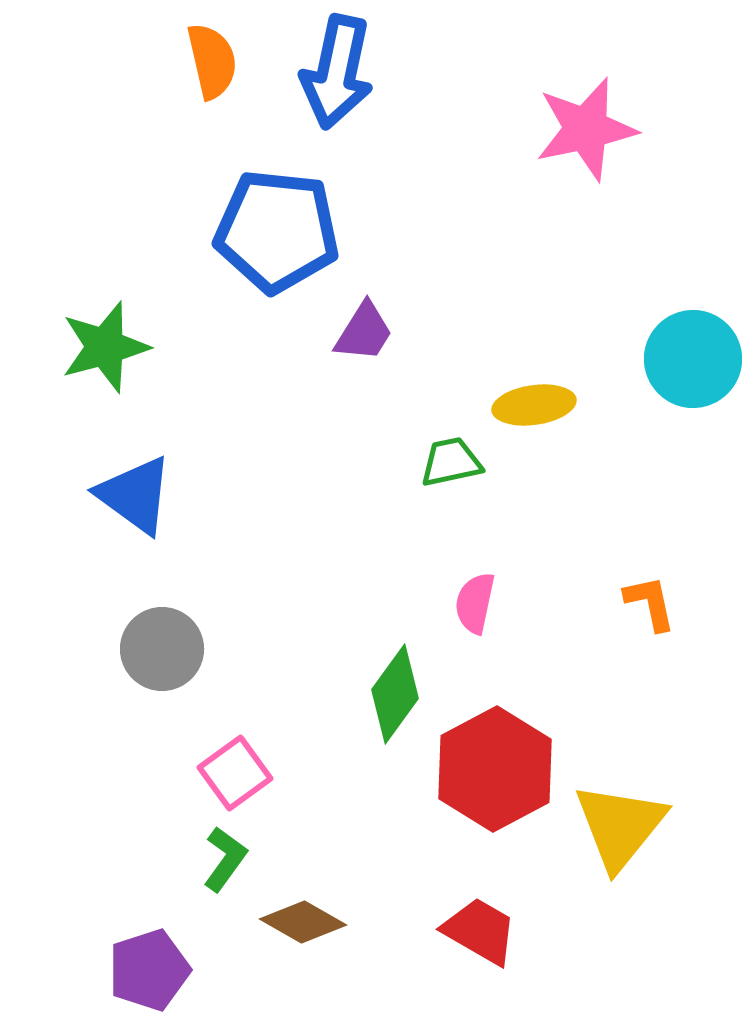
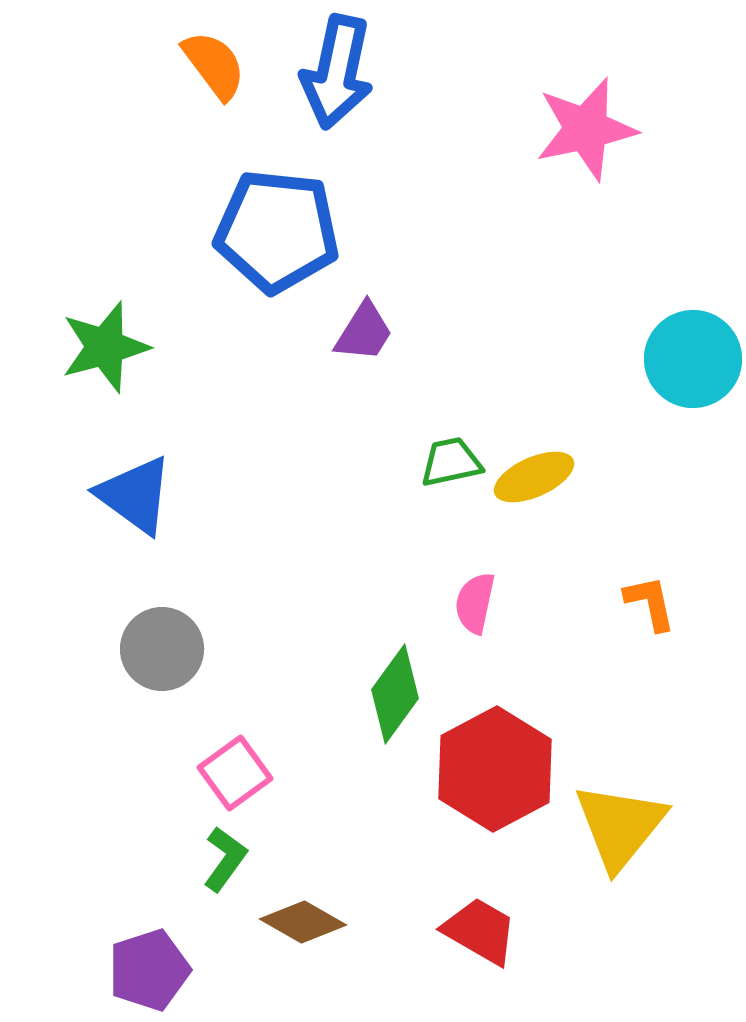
orange semicircle: moved 2 px right, 4 px down; rotated 24 degrees counterclockwise
yellow ellipse: moved 72 px down; rotated 16 degrees counterclockwise
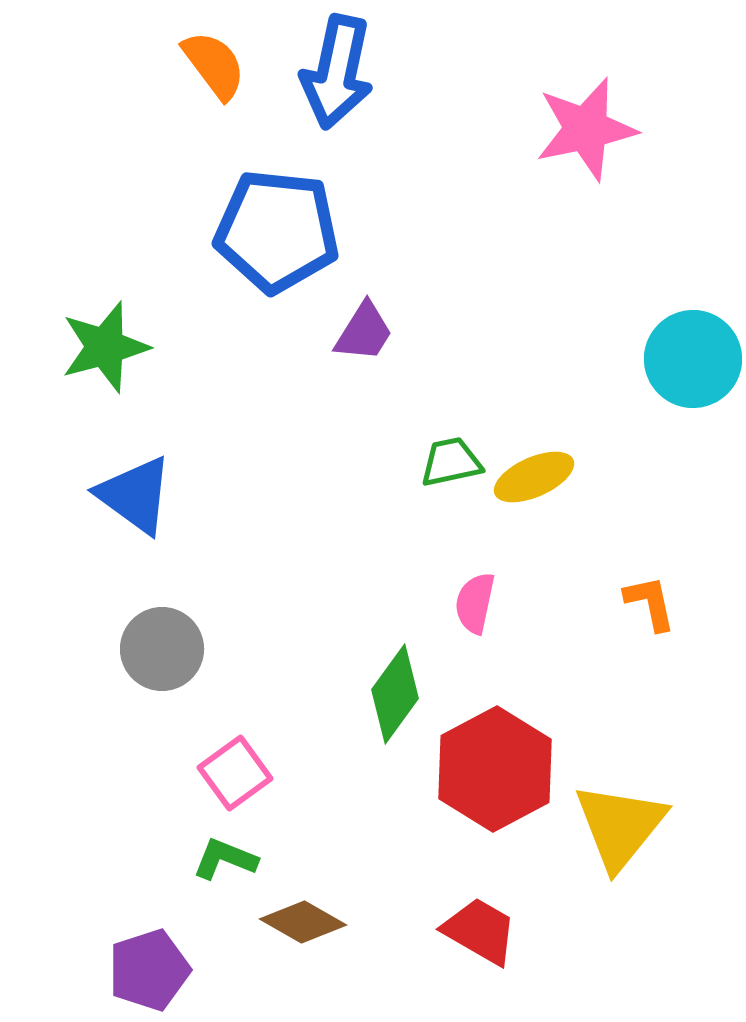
green L-shape: rotated 104 degrees counterclockwise
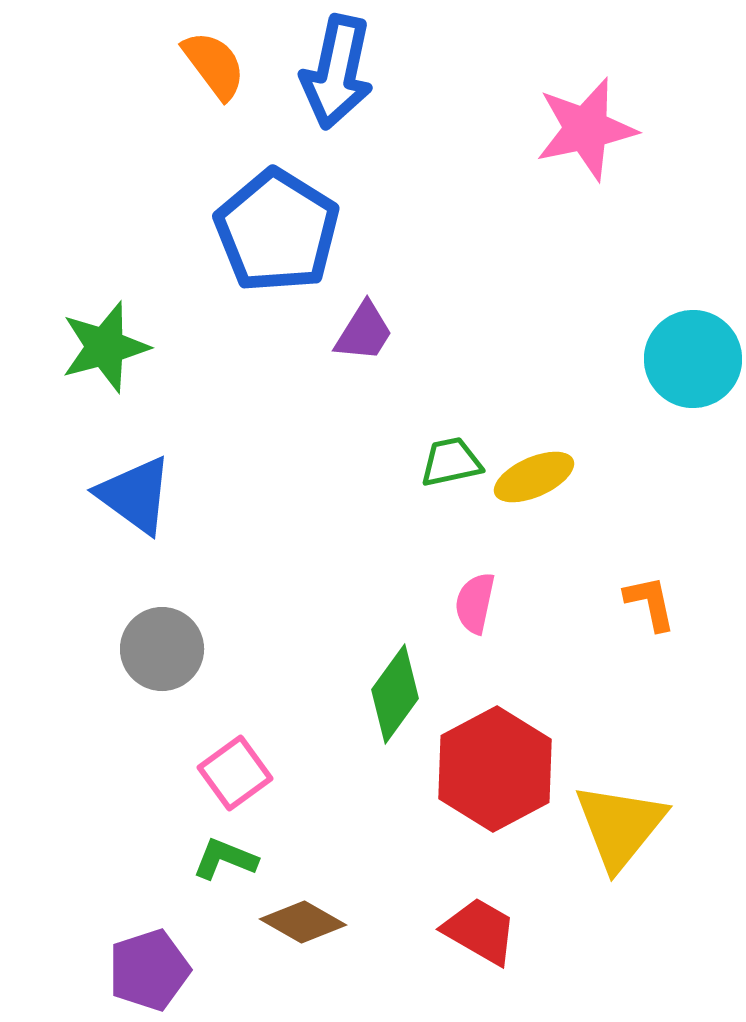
blue pentagon: rotated 26 degrees clockwise
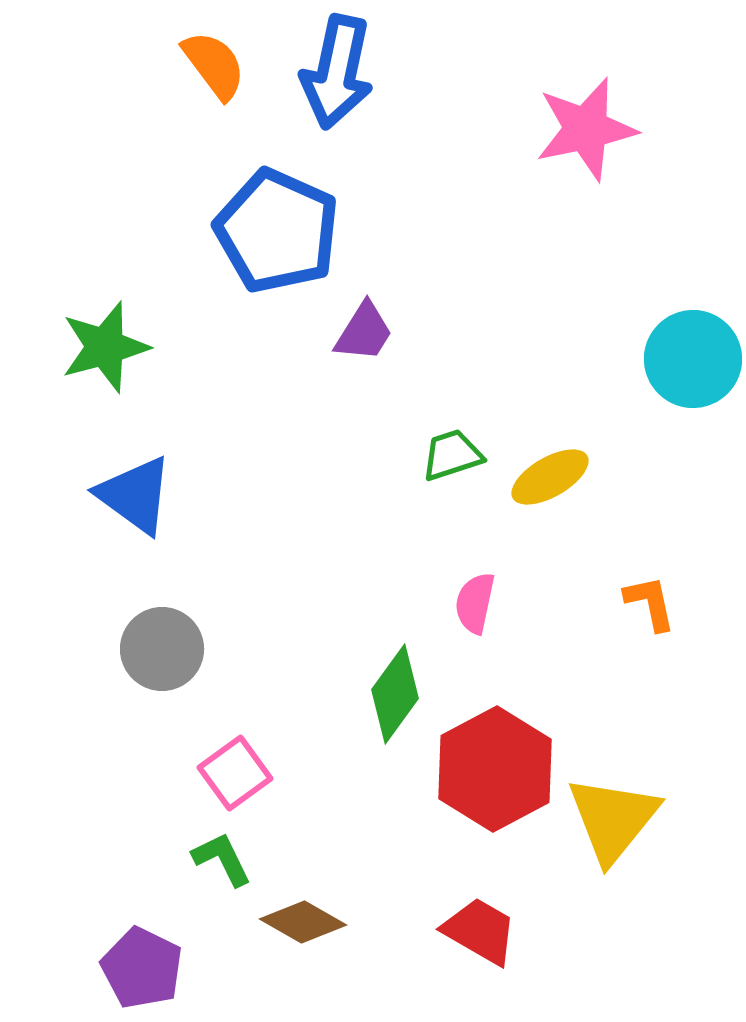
blue pentagon: rotated 8 degrees counterclockwise
green trapezoid: moved 1 px right, 7 px up; rotated 6 degrees counterclockwise
yellow ellipse: moved 16 px right; rotated 6 degrees counterclockwise
yellow triangle: moved 7 px left, 7 px up
green L-shape: moved 3 px left; rotated 42 degrees clockwise
purple pentagon: moved 7 px left, 2 px up; rotated 28 degrees counterclockwise
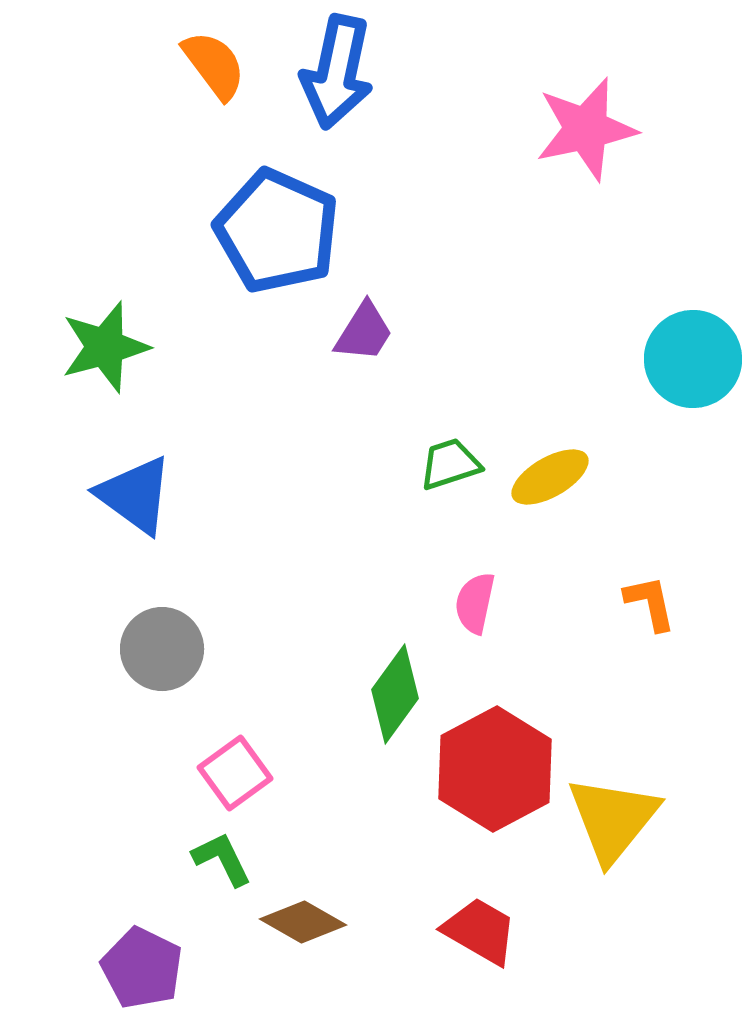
green trapezoid: moved 2 px left, 9 px down
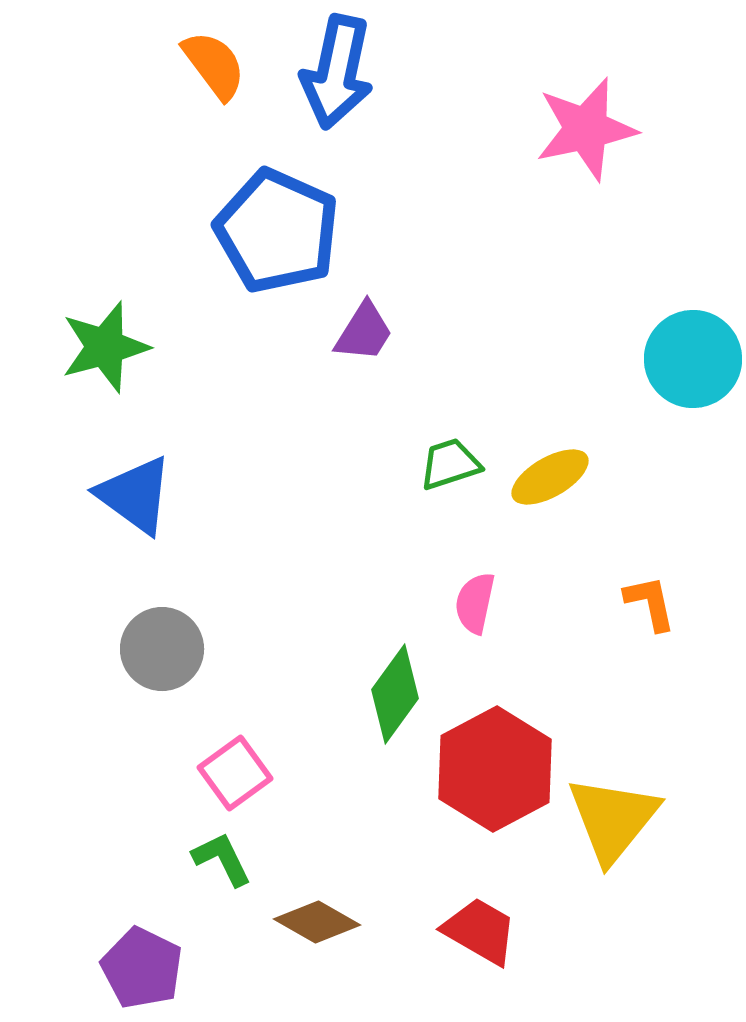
brown diamond: moved 14 px right
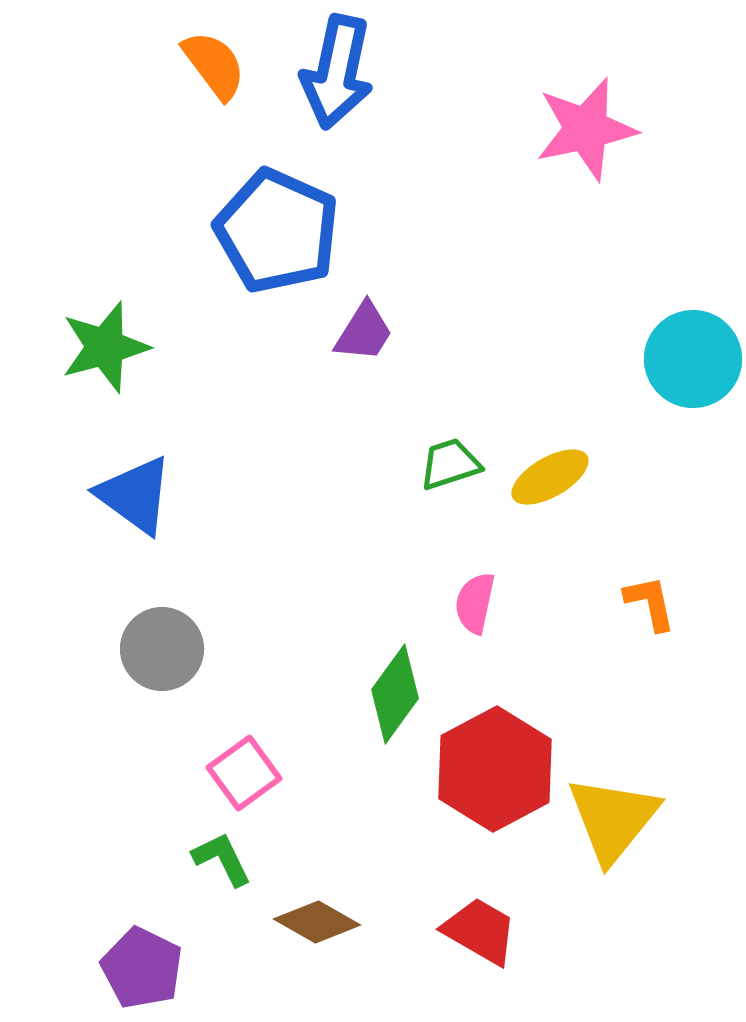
pink square: moved 9 px right
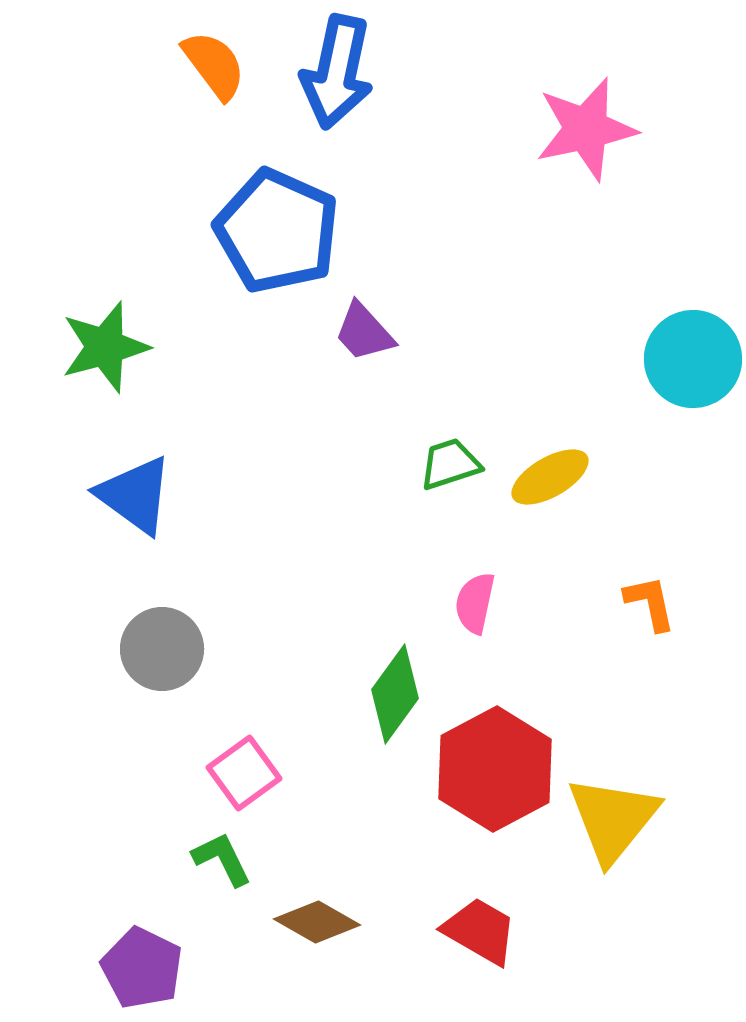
purple trapezoid: rotated 106 degrees clockwise
